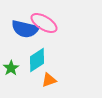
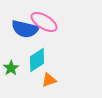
pink ellipse: moved 1 px up
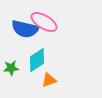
green star: rotated 28 degrees clockwise
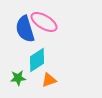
blue semicircle: rotated 60 degrees clockwise
green star: moved 7 px right, 10 px down
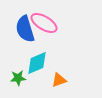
pink ellipse: moved 1 px down
cyan diamond: moved 3 px down; rotated 10 degrees clockwise
orange triangle: moved 10 px right
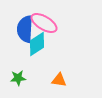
blue semicircle: rotated 20 degrees clockwise
cyan diamond: moved 19 px up; rotated 10 degrees counterclockwise
orange triangle: rotated 28 degrees clockwise
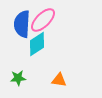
pink ellipse: moved 1 px left, 3 px up; rotated 76 degrees counterclockwise
blue semicircle: moved 3 px left, 5 px up
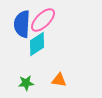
green star: moved 8 px right, 5 px down
